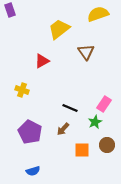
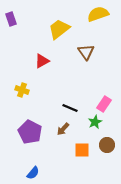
purple rectangle: moved 1 px right, 9 px down
blue semicircle: moved 2 px down; rotated 32 degrees counterclockwise
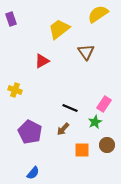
yellow semicircle: rotated 15 degrees counterclockwise
yellow cross: moved 7 px left
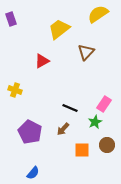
brown triangle: rotated 18 degrees clockwise
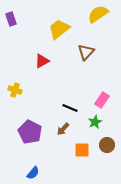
pink rectangle: moved 2 px left, 4 px up
